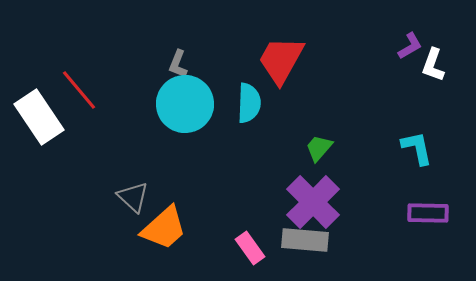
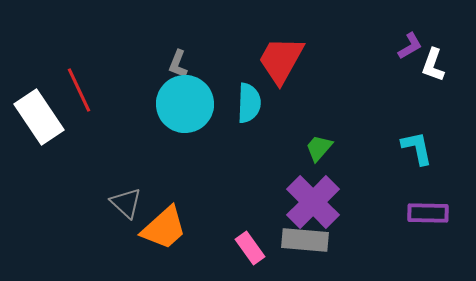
red line: rotated 15 degrees clockwise
gray triangle: moved 7 px left, 6 px down
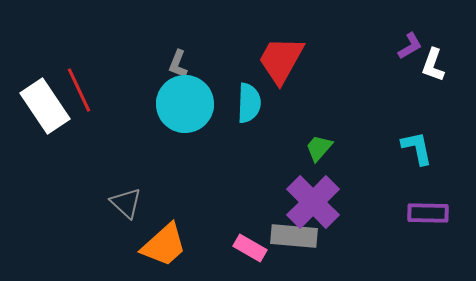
white rectangle: moved 6 px right, 11 px up
orange trapezoid: moved 17 px down
gray rectangle: moved 11 px left, 4 px up
pink rectangle: rotated 24 degrees counterclockwise
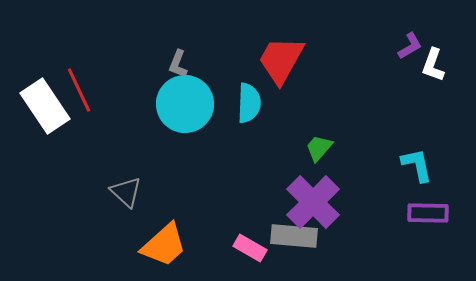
cyan L-shape: moved 17 px down
gray triangle: moved 11 px up
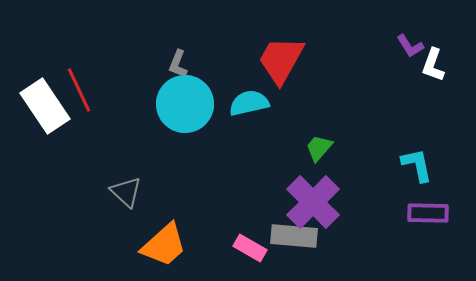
purple L-shape: rotated 88 degrees clockwise
cyan semicircle: rotated 105 degrees counterclockwise
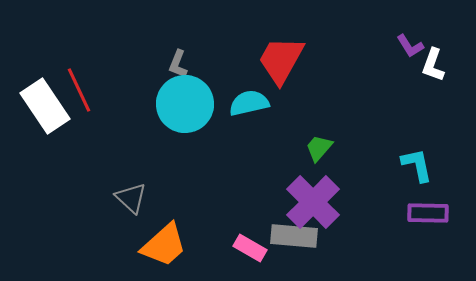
gray triangle: moved 5 px right, 6 px down
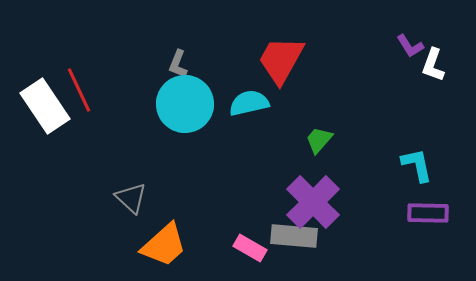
green trapezoid: moved 8 px up
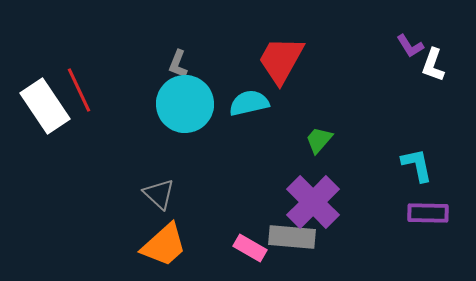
gray triangle: moved 28 px right, 4 px up
gray rectangle: moved 2 px left, 1 px down
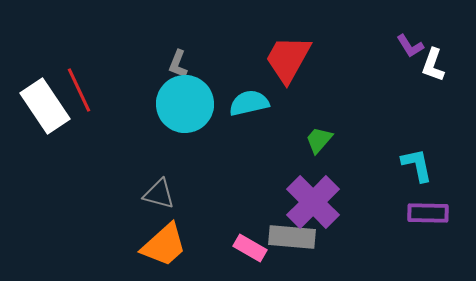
red trapezoid: moved 7 px right, 1 px up
gray triangle: rotated 28 degrees counterclockwise
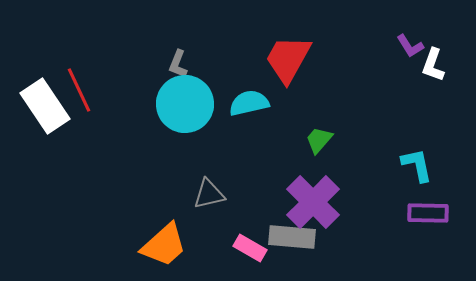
gray triangle: moved 50 px right; rotated 28 degrees counterclockwise
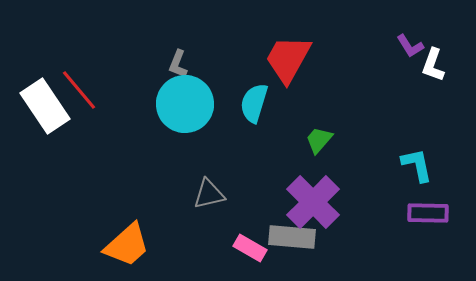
red line: rotated 15 degrees counterclockwise
cyan semicircle: moved 5 px right; rotated 60 degrees counterclockwise
orange trapezoid: moved 37 px left
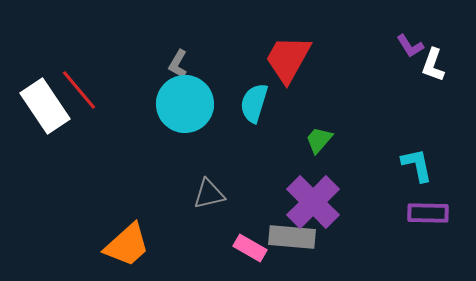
gray L-shape: rotated 8 degrees clockwise
